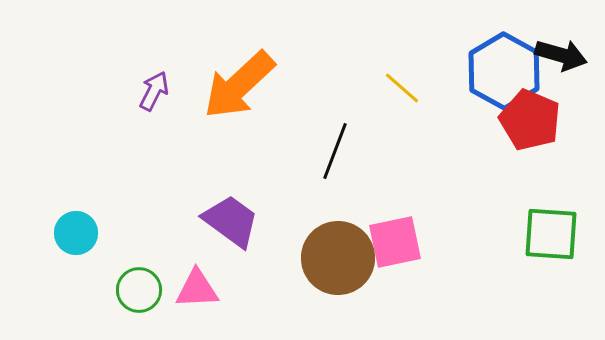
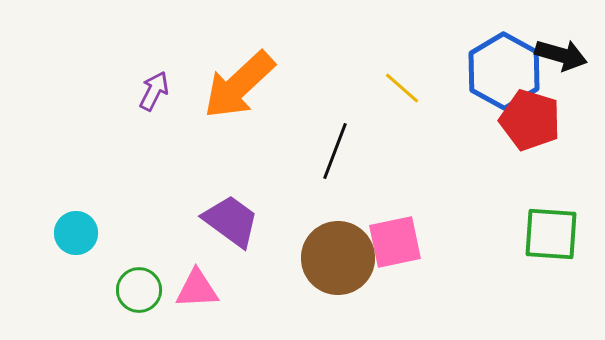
red pentagon: rotated 6 degrees counterclockwise
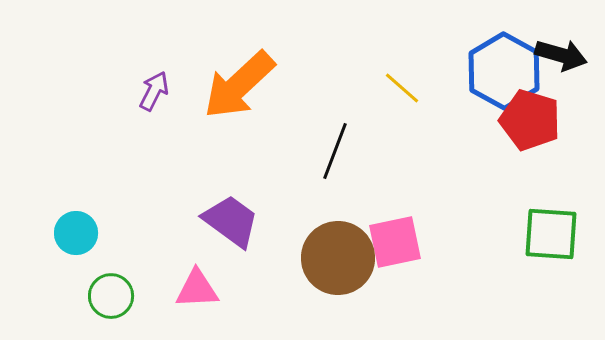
green circle: moved 28 px left, 6 px down
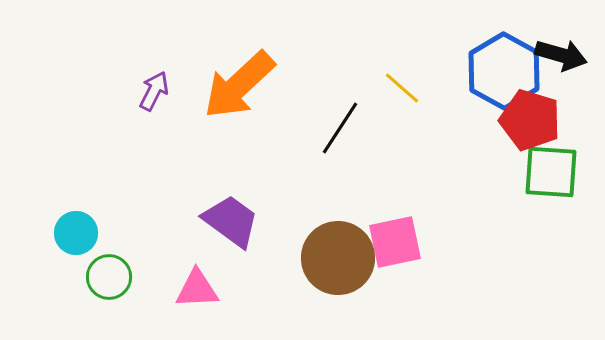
black line: moved 5 px right, 23 px up; rotated 12 degrees clockwise
green square: moved 62 px up
green circle: moved 2 px left, 19 px up
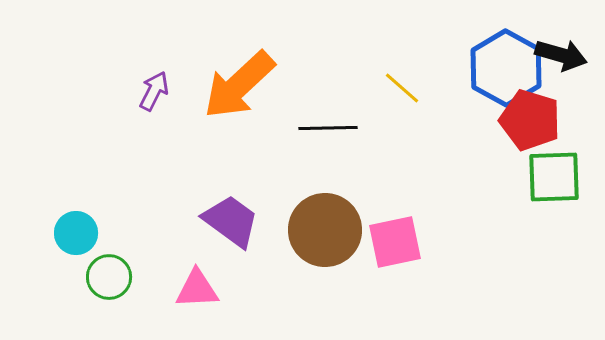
blue hexagon: moved 2 px right, 3 px up
black line: moved 12 px left; rotated 56 degrees clockwise
green square: moved 3 px right, 5 px down; rotated 6 degrees counterclockwise
brown circle: moved 13 px left, 28 px up
